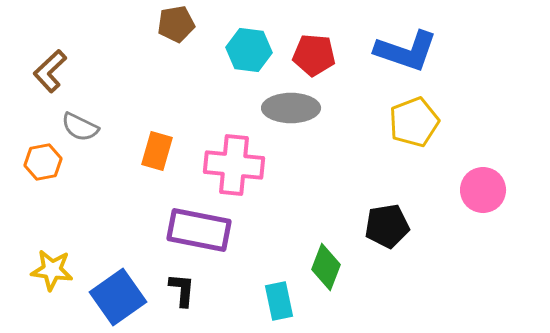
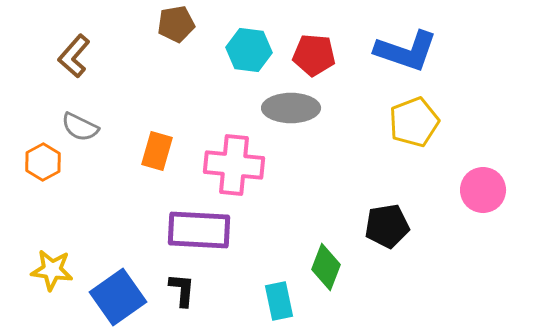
brown L-shape: moved 24 px right, 15 px up; rotated 6 degrees counterclockwise
orange hexagon: rotated 18 degrees counterclockwise
purple rectangle: rotated 8 degrees counterclockwise
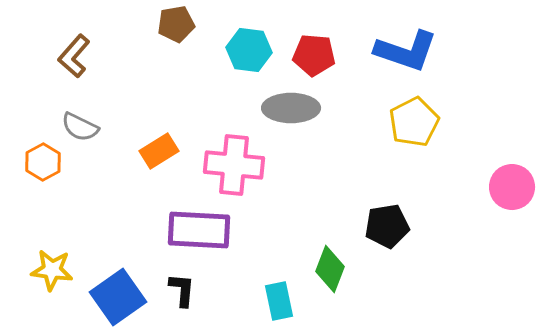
yellow pentagon: rotated 6 degrees counterclockwise
orange rectangle: moved 2 px right; rotated 42 degrees clockwise
pink circle: moved 29 px right, 3 px up
green diamond: moved 4 px right, 2 px down
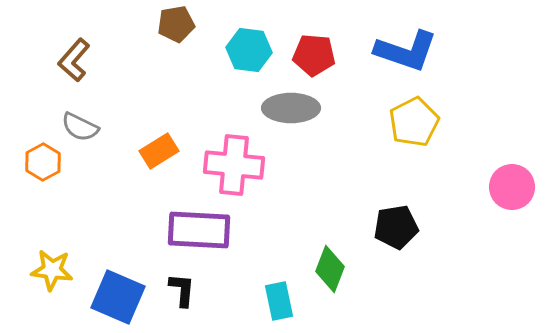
brown L-shape: moved 4 px down
black pentagon: moved 9 px right, 1 px down
blue square: rotated 32 degrees counterclockwise
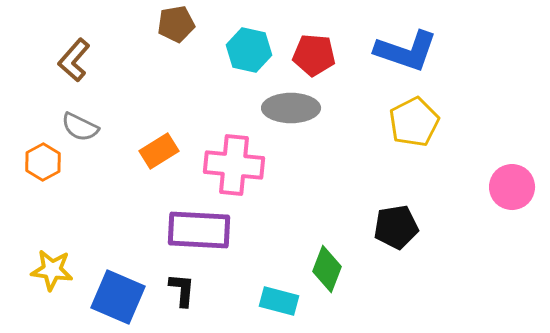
cyan hexagon: rotated 6 degrees clockwise
green diamond: moved 3 px left
cyan rectangle: rotated 63 degrees counterclockwise
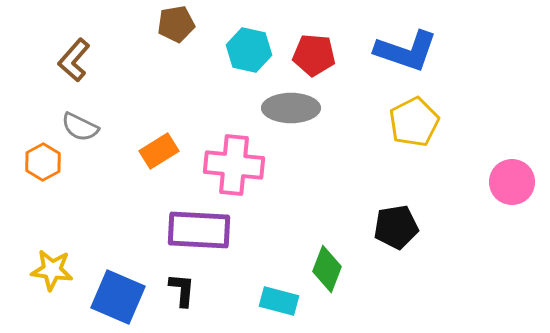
pink circle: moved 5 px up
